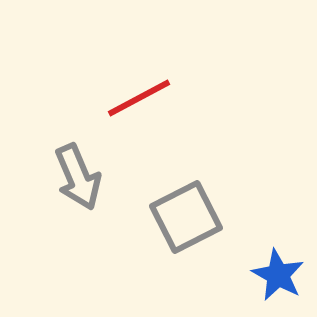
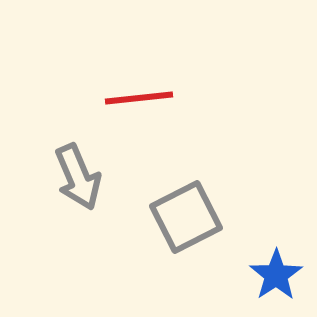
red line: rotated 22 degrees clockwise
blue star: moved 2 px left; rotated 10 degrees clockwise
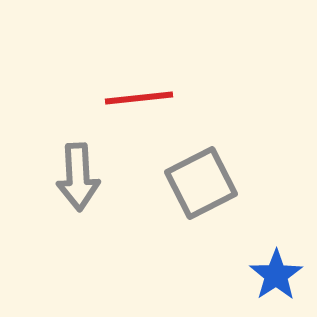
gray arrow: rotated 20 degrees clockwise
gray square: moved 15 px right, 34 px up
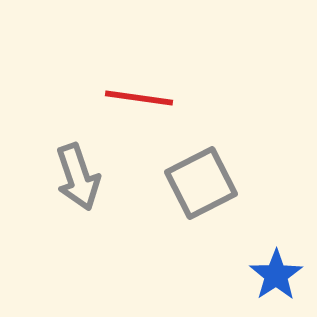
red line: rotated 14 degrees clockwise
gray arrow: rotated 16 degrees counterclockwise
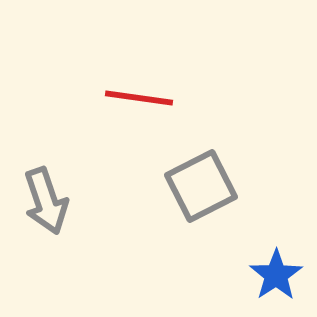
gray arrow: moved 32 px left, 24 px down
gray square: moved 3 px down
